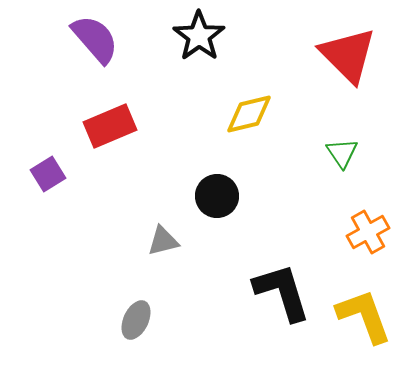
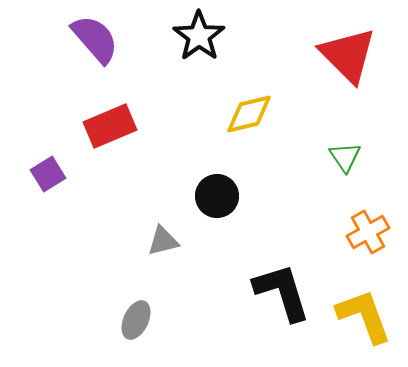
green triangle: moved 3 px right, 4 px down
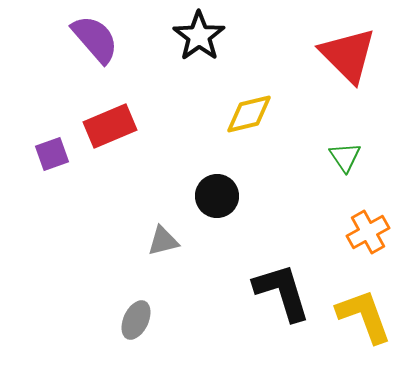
purple square: moved 4 px right, 20 px up; rotated 12 degrees clockwise
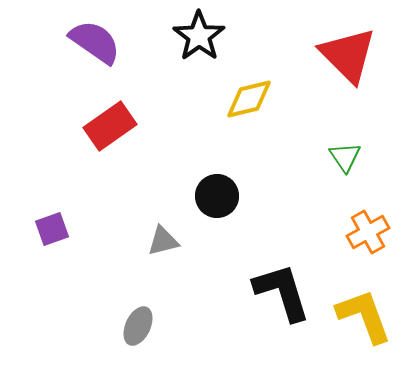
purple semicircle: moved 3 px down; rotated 14 degrees counterclockwise
yellow diamond: moved 15 px up
red rectangle: rotated 12 degrees counterclockwise
purple square: moved 75 px down
gray ellipse: moved 2 px right, 6 px down
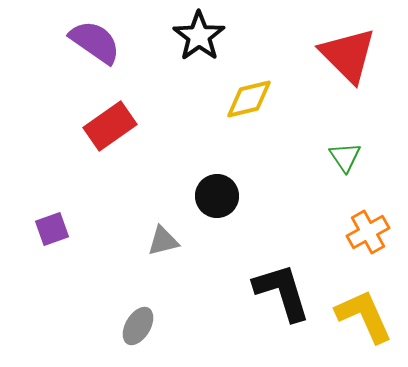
yellow L-shape: rotated 4 degrees counterclockwise
gray ellipse: rotated 6 degrees clockwise
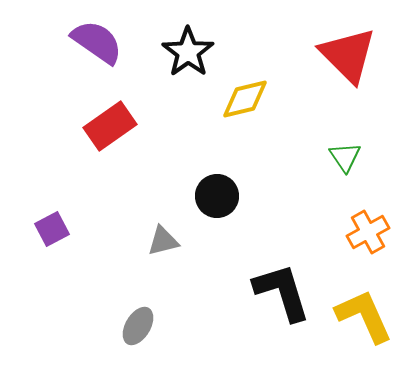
black star: moved 11 px left, 16 px down
purple semicircle: moved 2 px right
yellow diamond: moved 4 px left
purple square: rotated 8 degrees counterclockwise
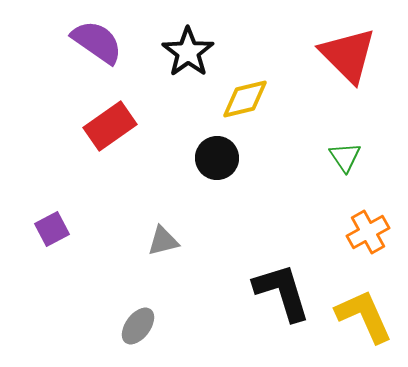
black circle: moved 38 px up
gray ellipse: rotated 6 degrees clockwise
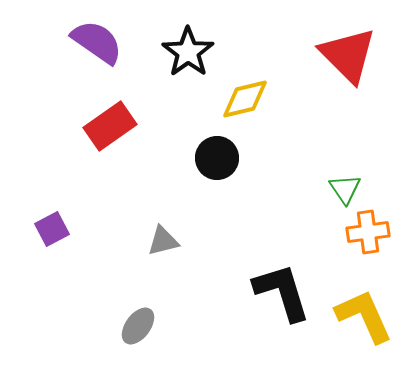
green triangle: moved 32 px down
orange cross: rotated 21 degrees clockwise
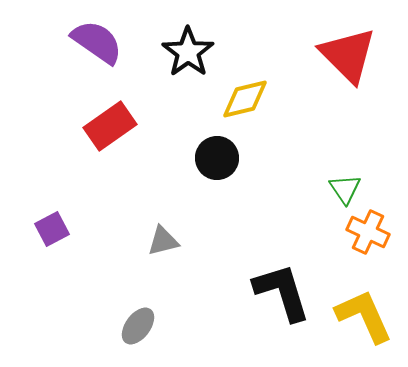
orange cross: rotated 33 degrees clockwise
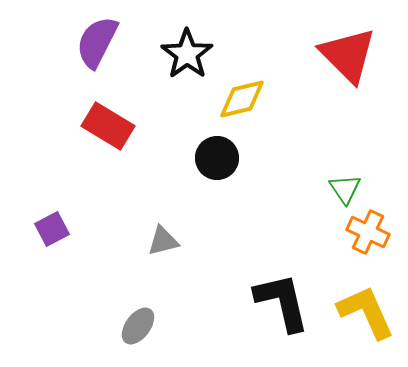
purple semicircle: rotated 98 degrees counterclockwise
black star: moved 1 px left, 2 px down
yellow diamond: moved 3 px left
red rectangle: moved 2 px left; rotated 66 degrees clockwise
black L-shape: moved 10 px down; rotated 4 degrees clockwise
yellow L-shape: moved 2 px right, 4 px up
